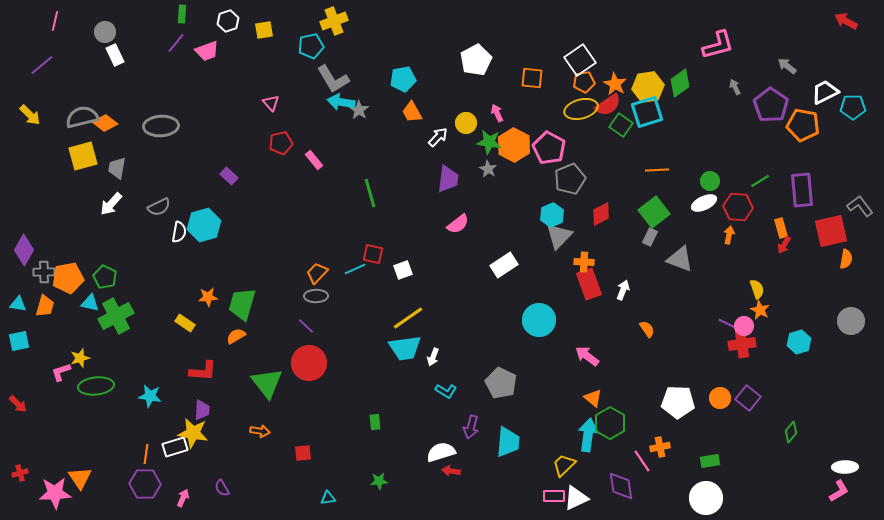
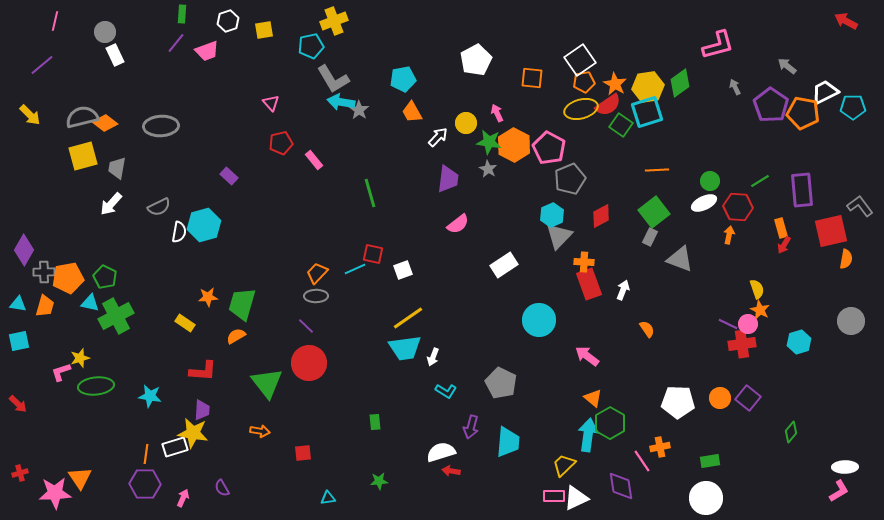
orange pentagon at (803, 125): moved 12 px up
red diamond at (601, 214): moved 2 px down
pink circle at (744, 326): moved 4 px right, 2 px up
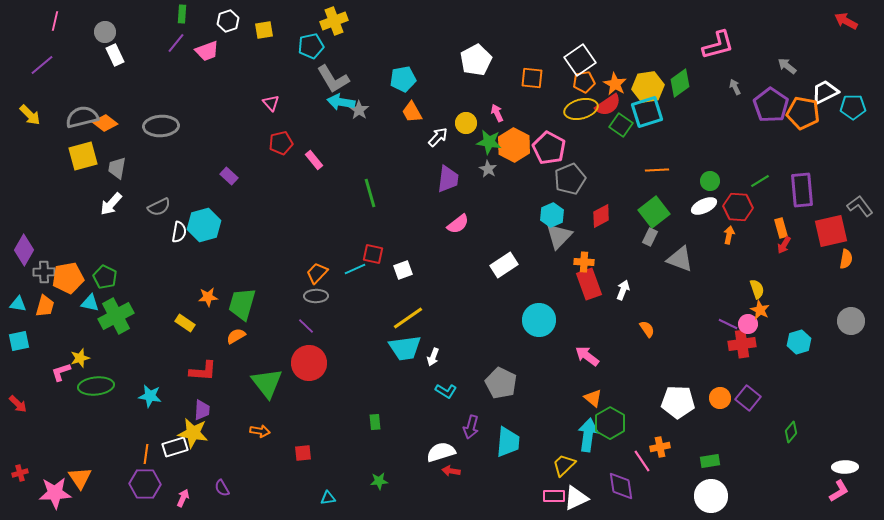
white ellipse at (704, 203): moved 3 px down
white circle at (706, 498): moved 5 px right, 2 px up
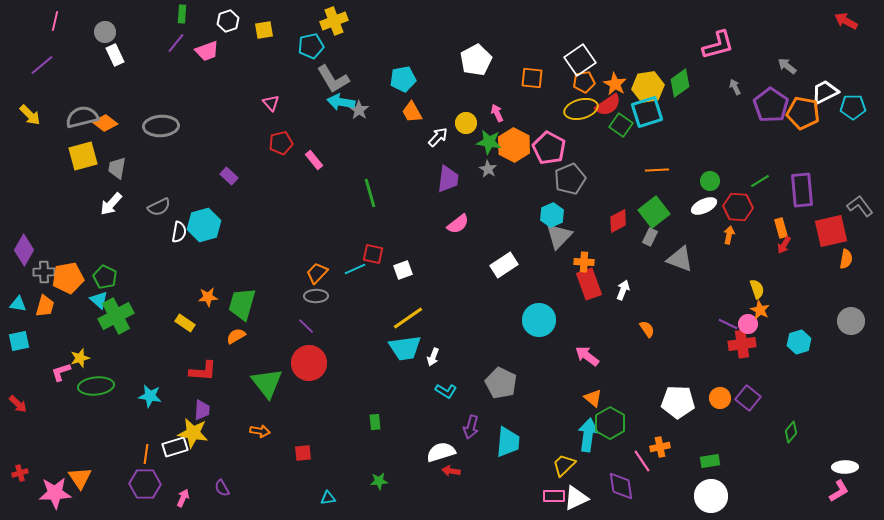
red diamond at (601, 216): moved 17 px right, 5 px down
cyan triangle at (90, 303): moved 9 px right, 3 px up; rotated 30 degrees clockwise
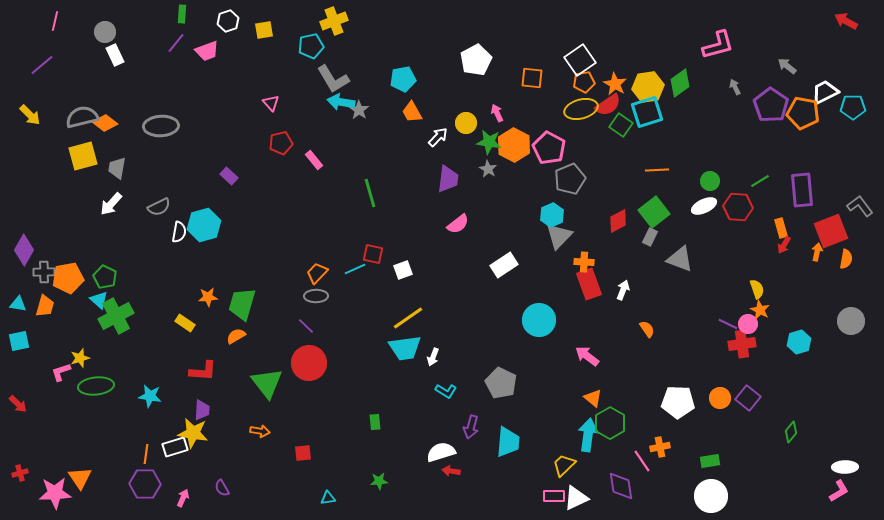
red square at (831, 231): rotated 8 degrees counterclockwise
orange arrow at (729, 235): moved 88 px right, 17 px down
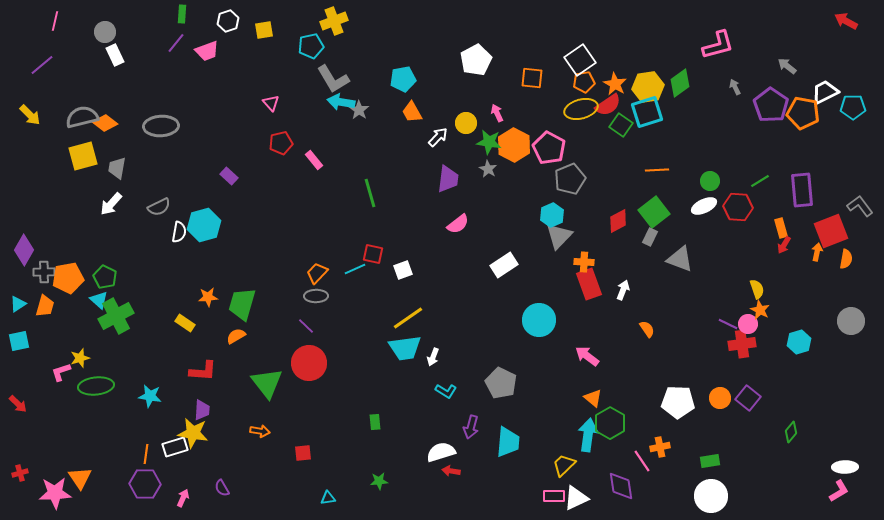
cyan triangle at (18, 304): rotated 42 degrees counterclockwise
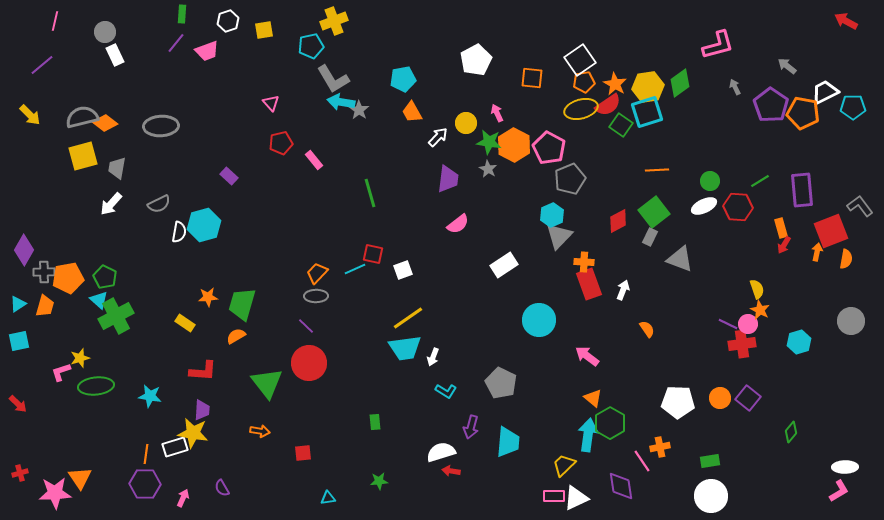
gray semicircle at (159, 207): moved 3 px up
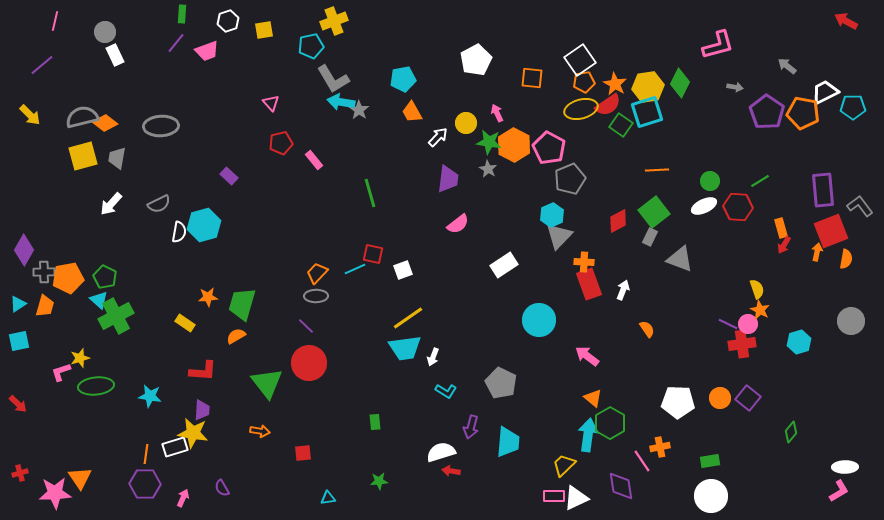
green diamond at (680, 83): rotated 28 degrees counterclockwise
gray arrow at (735, 87): rotated 126 degrees clockwise
purple pentagon at (771, 105): moved 4 px left, 7 px down
gray trapezoid at (117, 168): moved 10 px up
purple rectangle at (802, 190): moved 21 px right
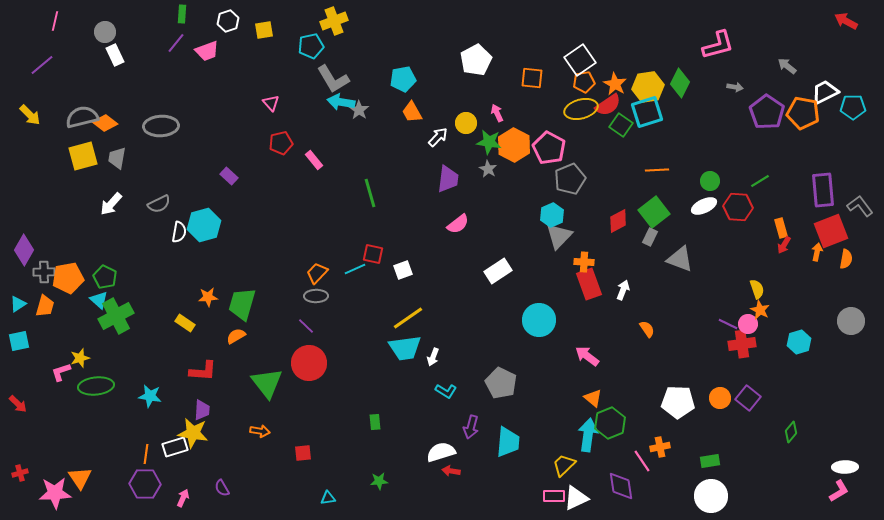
white rectangle at (504, 265): moved 6 px left, 6 px down
green hexagon at (610, 423): rotated 8 degrees clockwise
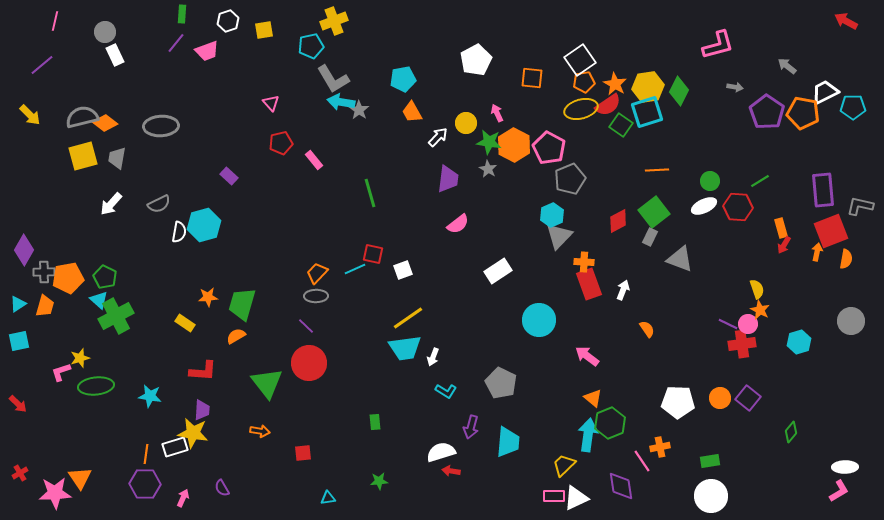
green diamond at (680, 83): moved 1 px left, 8 px down
gray L-shape at (860, 206): rotated 40 degrees counterclockwise
red cross at (20, 473): rotated 14 degrees counterclockwise
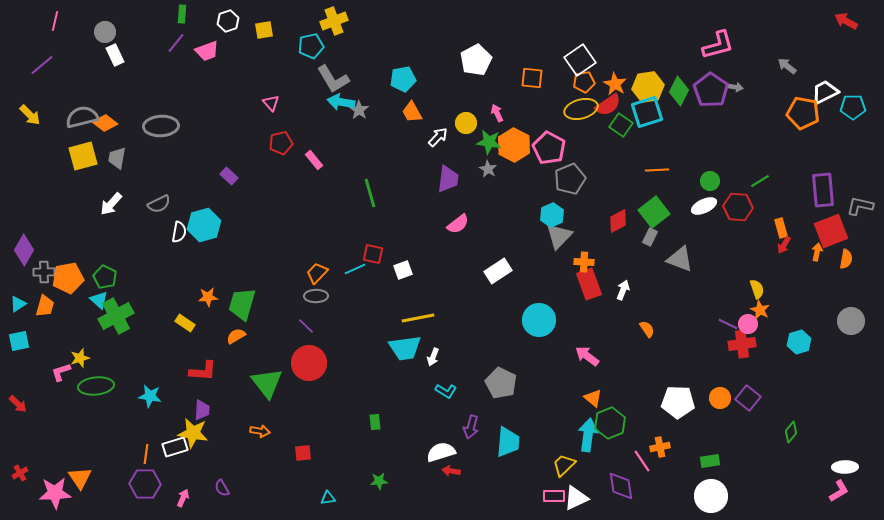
purple pentagon at (767, 112): moved 56 px left, 22 px up
yellow line at (408, 318): moved 10 px right; rotated 24 degrees clockwise
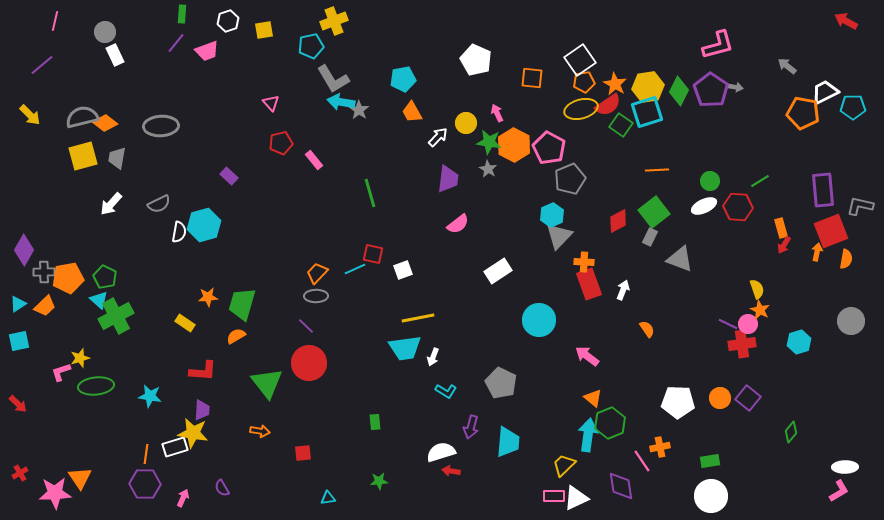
white pentagon at (476, 60): rotated 20 degrees counterclockwise
orange trapezoid at (45, 306): rotated 30 degrees clockwise
